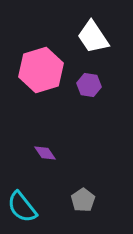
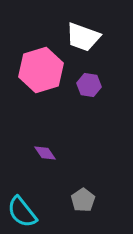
white trapezoid: moved 10 px left; rotated 36 degrees counterclockwise
cyan semicircle: moved 5 px down
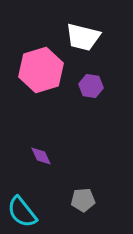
white trapezoid: rotated 6 degrees counterclockwise
purple hexagon: moved 2 px right, 1 px down
purple diamond: moved 4 px left, 3 px down; rotated 10 degrees clockwise
gray pentagon: rotated 30 degrees clockwise
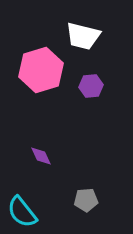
white trapezoid: moved 1 px up
purple hexagon: rotated 15 degrees counterclockwise
gray pentagon: moved 3 px right
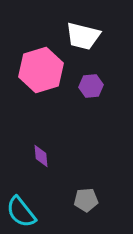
purple diamond: rotated 20 degrees clockwise
cyan semicircle: moved 1 px left
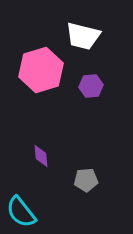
gray pentagon: moved 20 px up
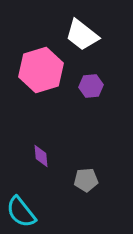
white trapezoid: moved 1 px left, 1 px up; rotated 24 degrees clockwise
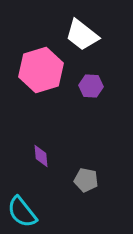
purple hexagon: rotated 10 degrees clockwise
gray pentagon: rotated 15 degrees clockwise
cyan semicircle: moved 1 px right
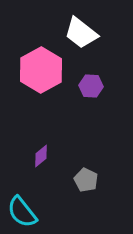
white trapezoid: moved 1 px left, 2 px up
pink hexagon: rotated 12 degrees counterclockwise
purple diamond: rotated 55 degrees clockwise
gray pentagon: rotated 15 degrees clockwise
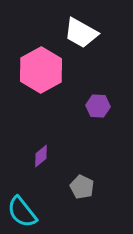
white trapezoid: rotated 9 degrees counterclockwise
purple hexagon: moved 7 px right, 20 px down
gray pentagon: moved 4 px left, 7 px down
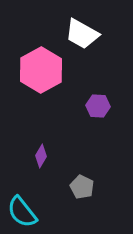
white trapezoid: moved 1 px right, 1 px down
purple diamond: rotated 20 degrees counterclockwise
